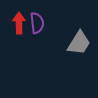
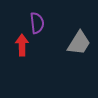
red arrow: moved 3 px right, 22 px down
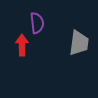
gray trapezoid: rotated 24 degrees counterclockwise
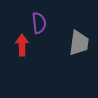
purple semicircle: moved 2 px right
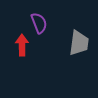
purple semicircle: rotated 15 degrees counterclockwise
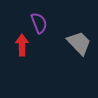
gray trapezoid: rotated 52 degrees counterclockwise
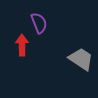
gray trapezoid: moved 2 px right, 16 px down; rotated 12 degrees counterclockwise
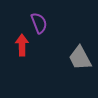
gray trapezoid: moved 1 px left, 1 px up; rotated 152 degrees counterclockwise
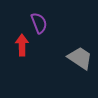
gray trapezoid: rotated 152 degrees clockwise
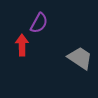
purple semicircle: rotated 50 degrees clockwise
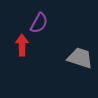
gray trapezoid: rotated 16 degrees counterclockwise
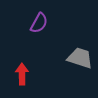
red arrow: moved 29 px down
